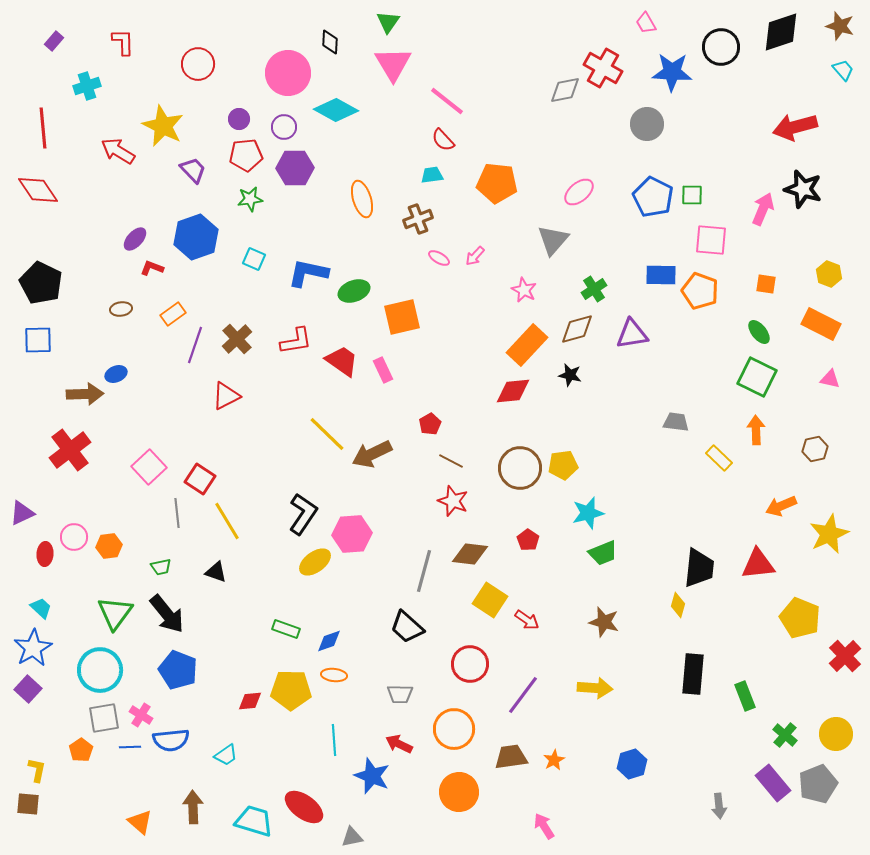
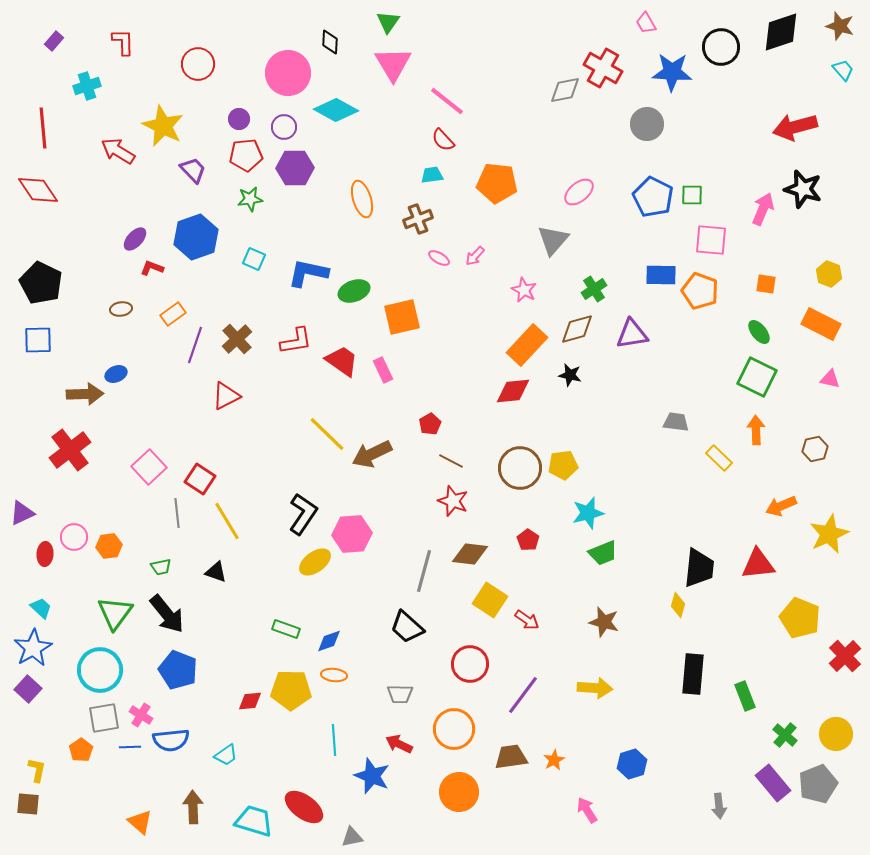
pink arrow at (544, 826): moved 43 px right, 16 px up
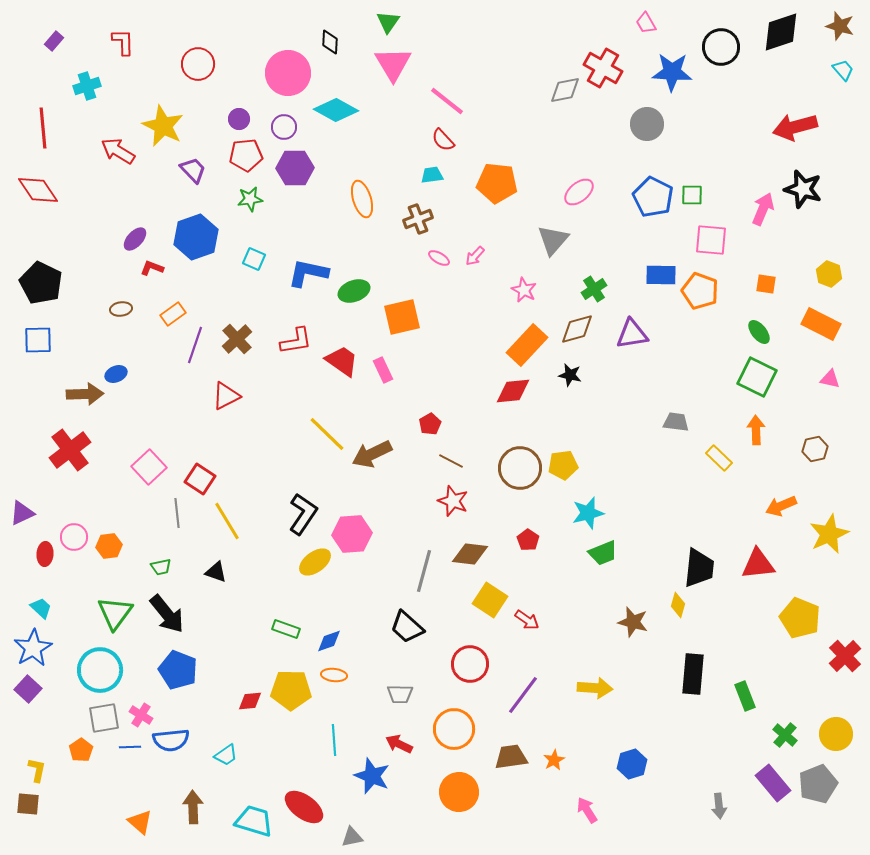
brown star at (604, 622): moved 29 px right
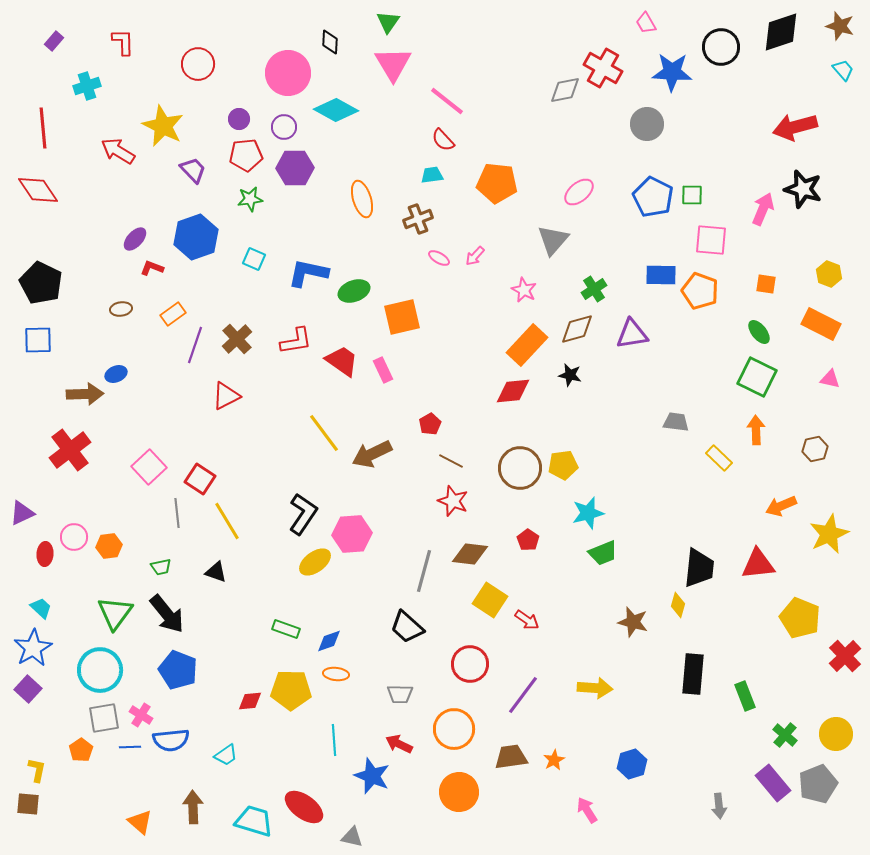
yellow line at (327, 434): moved 3 px left, 1 px up; rotated 9 degrees clockwise
orange ellipse at (334, 675): moved 2 px right, 1 px up
gray triangle at (352, 837): rotated 25 degrees clockwise
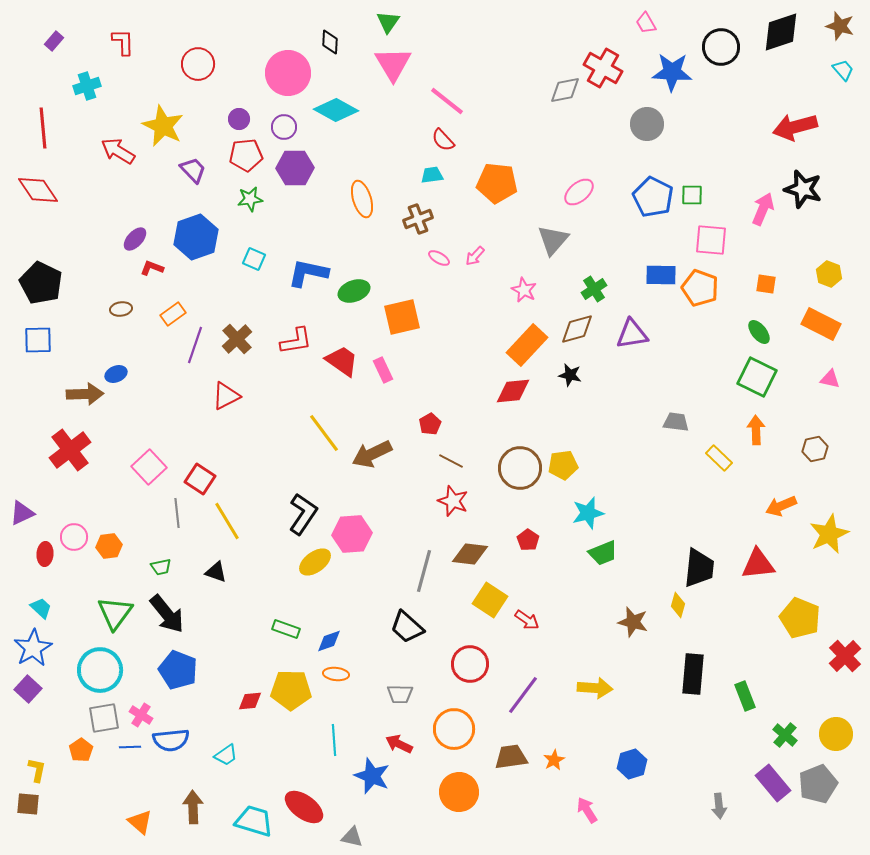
orange pentagon at (700, 291): moved 3 px up
